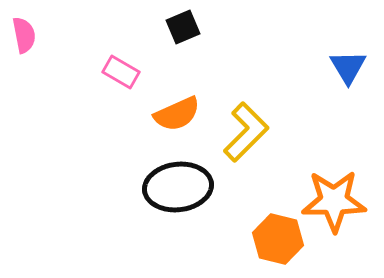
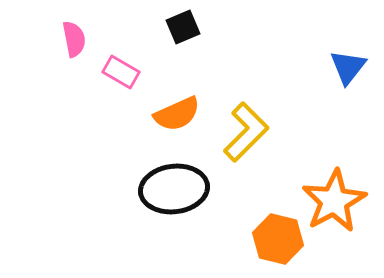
pink semicircle: moved 50 px right, 4 px down
blue triangle: rotated 9 degrees clockwise
black ellipse: moved 4 px left, 2 px down
orange star: rotated 28 degrees counterclockwise
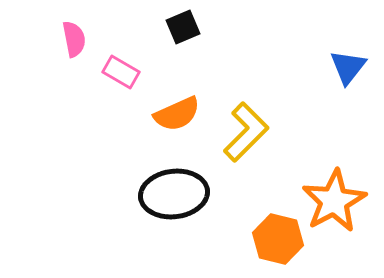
black ellipse: moved 5 px down
